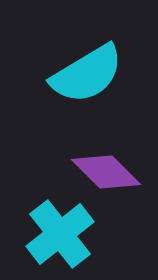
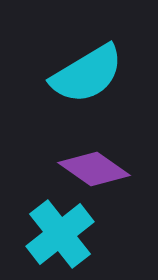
purple diamond: moved 12 px left, 3 px up; rotated 10 degrees counterclockwise
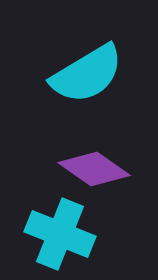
cyan cross: rotated 30 degrees counterclockwise
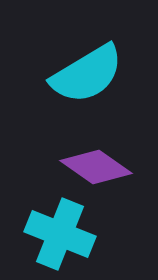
purple diamond: moved 2 px right, 2 px up
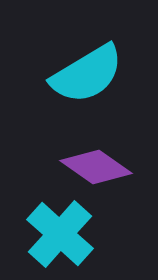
cyan cross: rotated 20 degrees clockwise
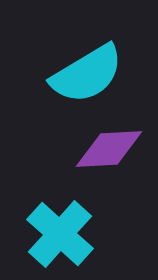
purple diamond: moved 13 px right, 18 px up; rotated 38 degrees counterclockwise
